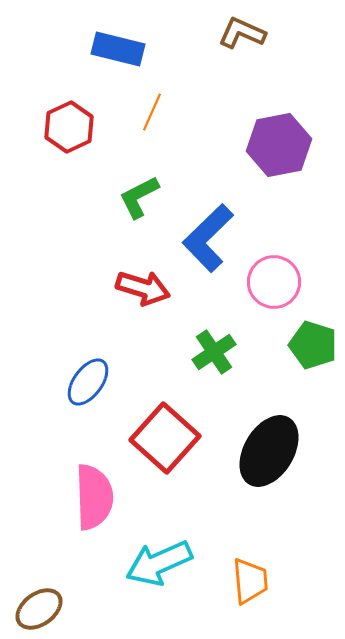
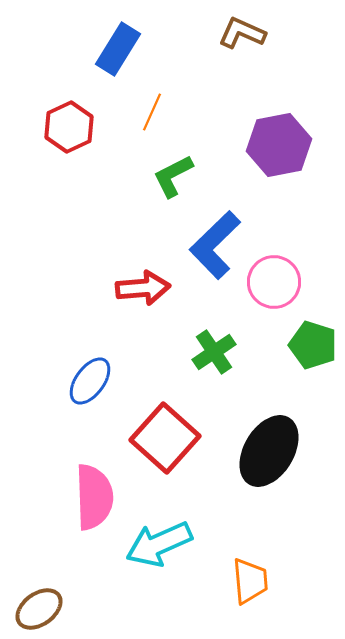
blue rectangle: rotated 72 degrees counterclockwise
green L-shape: moved 34 px right, 21 px up
blue L-shape: moved 7 px right, 7 px down
red arrow: rotated 22 degrees counterclockwise
blue ellipse: moved 2 px right, 1 px up
cyan arrow: moved 19 px up
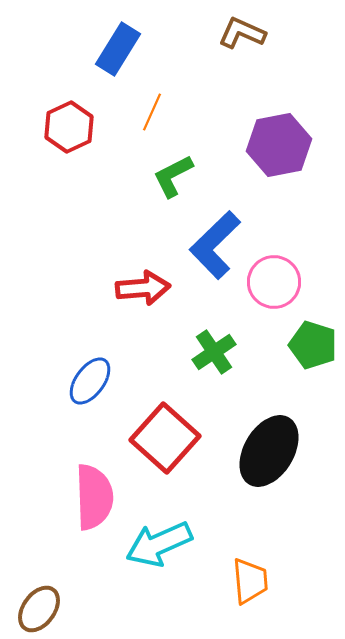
brown ellipse: rotated 18 degrees counterclockwise
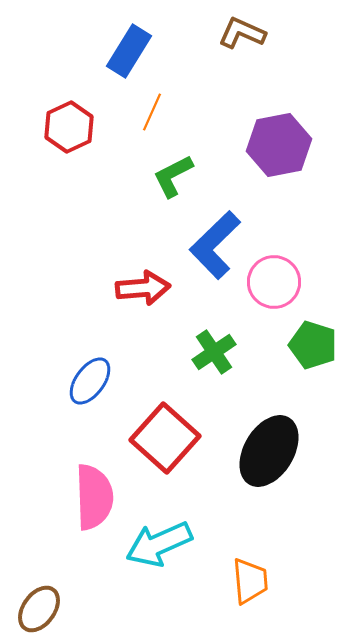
blue rectangle: moved 11 px right, 2 px down
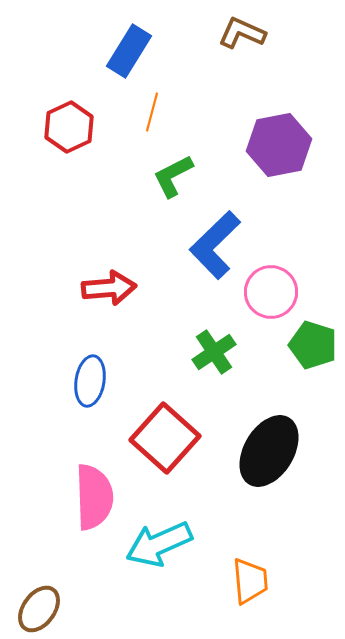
orange line: rotated 9 degrees counterclockwise
pink circle: moved 3 px left, 10 px down
red arrow: moved 34 px left
blue ellipse: rotated 27 degrees counterclockwise
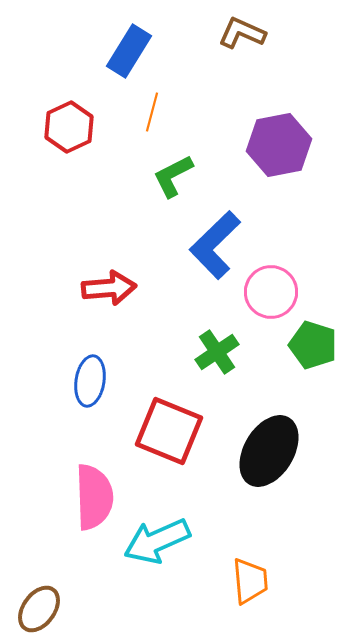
green cross: moved 3 px right
red square: moved 4 px right, 7 px up; rotated 20 degrees counterclockwise
cyan arrow: moved 2 px left, 3 px up
